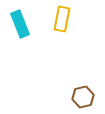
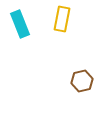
brown hexagon: moved 1 px left, 16 px up
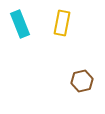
yellow rectangle: moved 4 px down
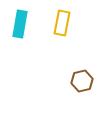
cyan rectangle: rotated 32 degrees clockwise
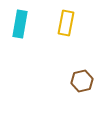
yellow rectangle: moved 4 px right
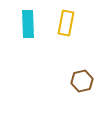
cyan rectangle: moved 8 px right; rotated 12 degrees counterclockwise
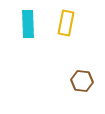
brown hexagon: rotated 20 degrees clockwise
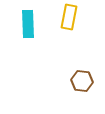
yellow rectangle: moved 3 px right, 6 px up
